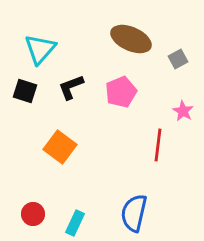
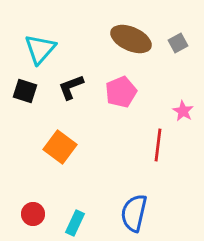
gray square: moved 16 px up
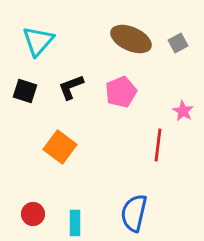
cyan triangle: moved 2 px left, 8 px up
cyan rectangle: rotated 25 degrees counterclockwise
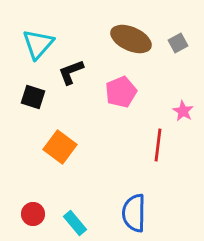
cyan triangle: moved 3 px down
black L-shape: moved 15 px up
black square: moved 8 px right, 6 px down
blue semicircle: rotated 12 degrees counterclockwise
cyan rectangle: rotated 40 degrees counterclockwise
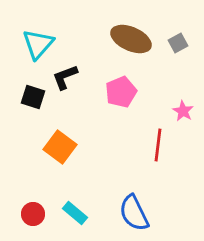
black L-shape: moved 6 px left, 5 px down
blue semicircle: rotated 27 degrees counterclockwise
cyan rectangle: moved 10 px up; rotated 10 degrees counterclockwise
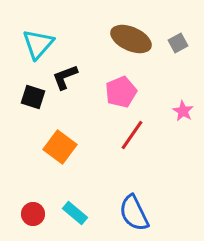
red line: moved 26 px left, 10 px up; rotated 28 degrees clockwise
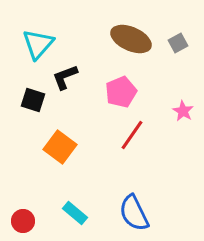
black square: moved 3 px down
red circle: moved 10 px left, 7 px down
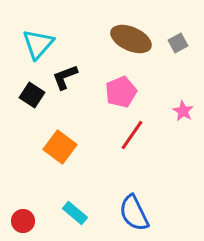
black square: moved 1 px left, 5 px up; rotated 15 degrees clockwise
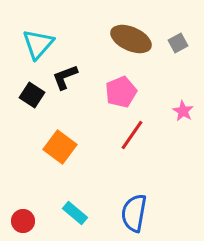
blue semicircle: rotated 36 degrees clockwise
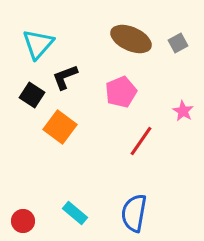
red line: moved 9 px right, 6 px down
orange square: moved 20 px up
